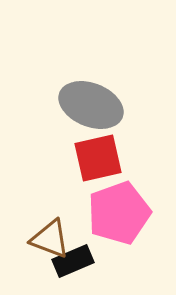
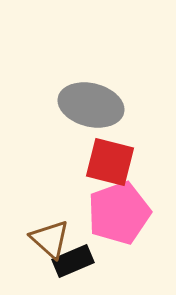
gray ellipse: rotated 8 degrees counterclockwise
red square: moved 12 px right, 4 px down; rotated 27 degrees clockwise
brown triangle: rotated 21 degrees clockwise
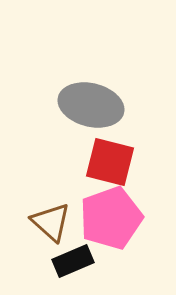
pink pentagon: moved 8 px left, 5 px down
brown triangle: moved 1 px right, 17 px up
